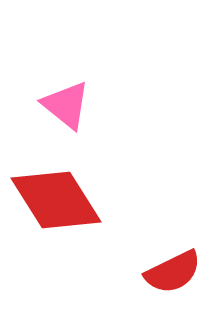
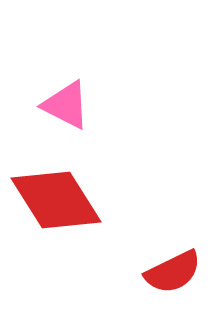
pink triangle: rotated 12 degrees counterclockwise
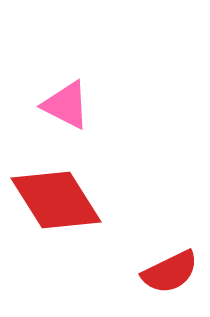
red semicircle: moved 3 px left
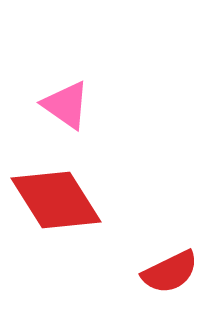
pink triangle: rotated 8 degrees clockwise
